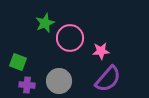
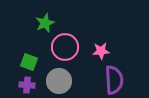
pink circle: moved 5 px left, 9 px down
green square: moved 11 px right
purple semicircle: moved 6 px right, 1 px down; rotated 44 degrees counterclockwise
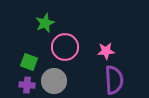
pink star: moved 5 px right
gray circle: moved 5 px left
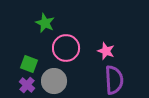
green star: rotated 24 degrees counterclockwise
pink circle: moved 1 px right, 1 px down
pink star: rotated 24 degrees clockwise
green square: moved 2 px down
purple cross: rotated 35 degrees clockwise
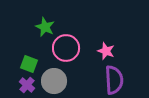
green star: moved 4 px down
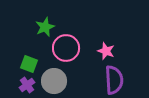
green star: rotated 24 degrees clockwise
purple cross: rotated 14 degrees clockwise
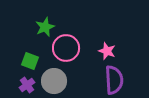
pink star: moved 1 px right
green square: moved 1 px right, 3 px up
